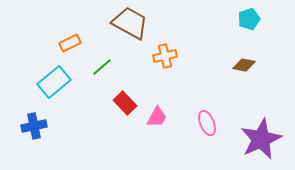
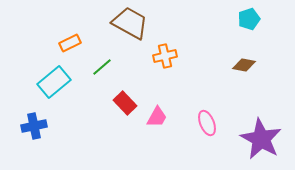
purple star: rotated 18 degrees counterclockwise
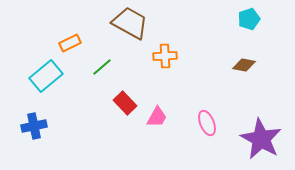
orange cross: rotated 10 degrees clockwise
cyan rectangle: moved 8 px left, 6 px up
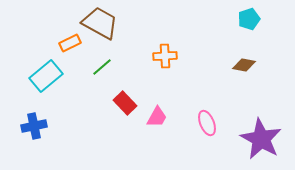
brown trapezoid: moved 30 px left
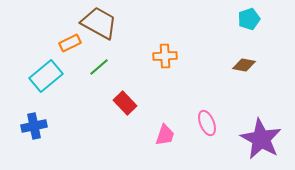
brown trapezoid: moved 1 px left
green line: moved 3 px left
pink trapezoid: moved 8 px right, 18 px down; rotated 10 degrees counterclockwise
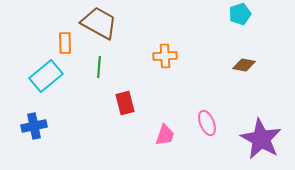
cyan pentagon: moved 9 px left, 5 px up
orange rectangle: moved 5 px left; rotated 65 degrees counterclockwise
green line: rotated 45 degrees counterclockwise
red rectangle: rotated 30 degrees clockwise
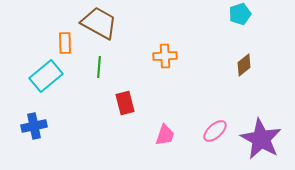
brown diamond: rotated 50 degrees counterclockwise
pink ellipse: moved 8 px right, 8 px down; rotated 70 degrees clockwise
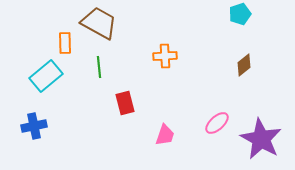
green line: rotated 10 degrees counterclockwise
pink ellipse: moved 2 px right, 8 px up
